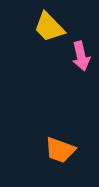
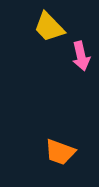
orange trapezoid: moved 2 px down
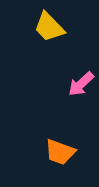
pink arrow: moved 28 px down; rotated 60 degrees clockwise
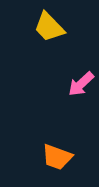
orange trapezoid: moved 3 px left, 5 px down
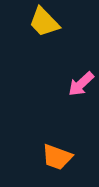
yellow trapezoid: moved 5 px left, 5 px up
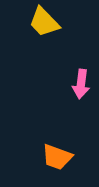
pink arrow: rotated 40 degrees counterclockwise
